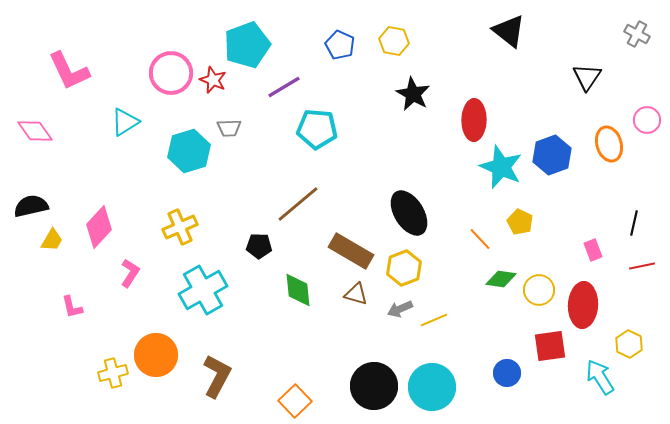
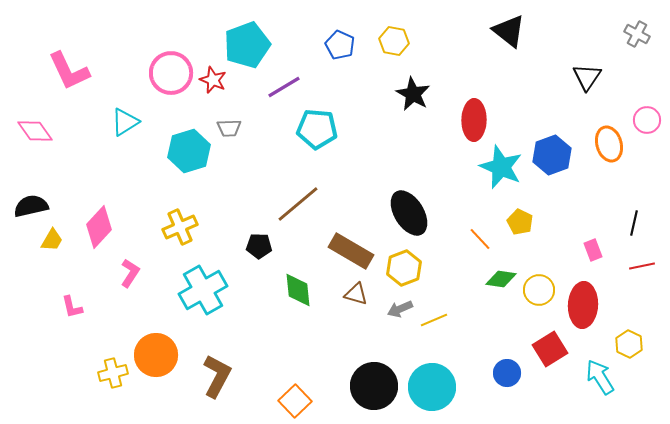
red square at (550, 346): moved 3 px down; rotated 24 degrees counterclockwise
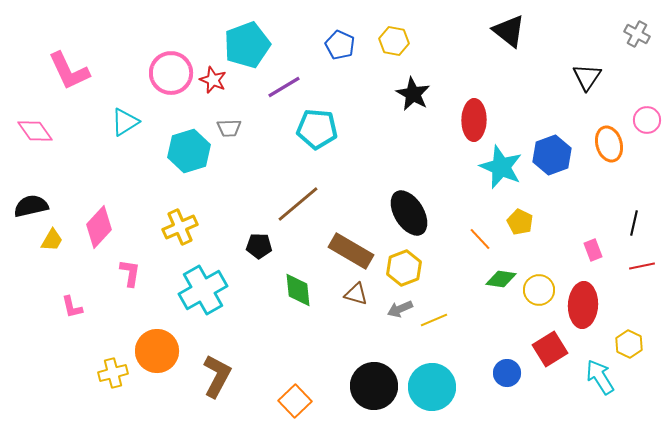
pink L-shape at (130, 273): rotated 24 degrees counterclockwise
orange circle at (156, 355): moved 1 px right, 4 px up
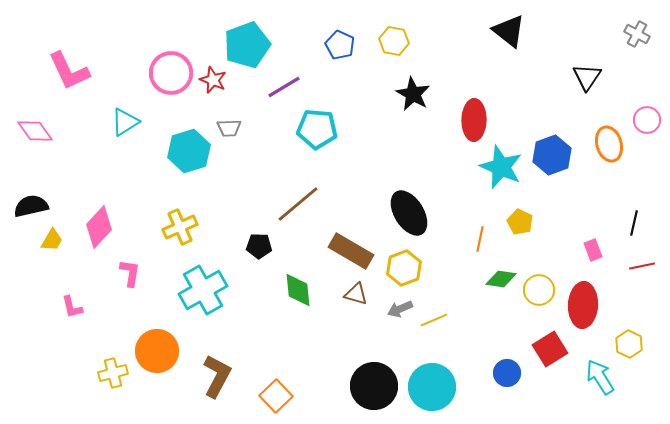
orange line at (480, 239): rotated 55 degrees clockwise
orange square at (295, 401): moved 19 px left, 5 px up
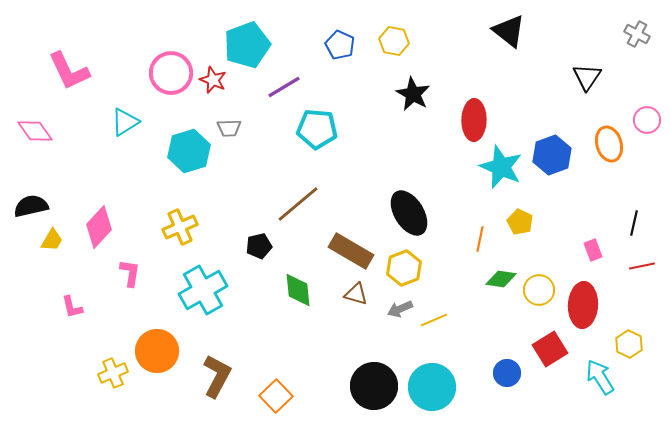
black pentagon at (259, 246): rotated 15 degrees counterclockwise
yellow cross at (113, 373): rotated 8 degrees counterclockwise
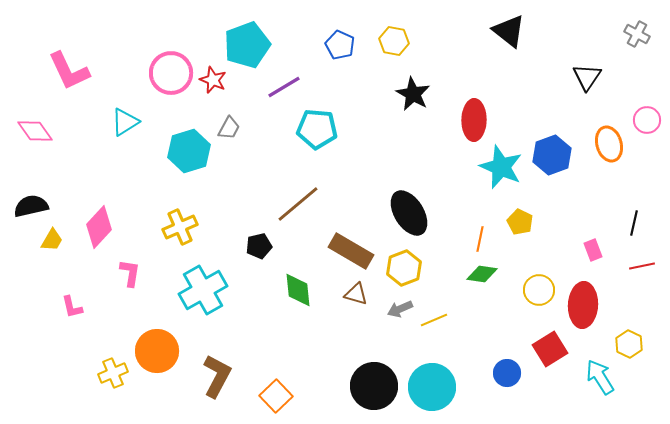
gray trapezoid at (229, 128): rotated 60 degrees counterclockwise
green diamond at (501, 279): moved 19 px left, 5 px up
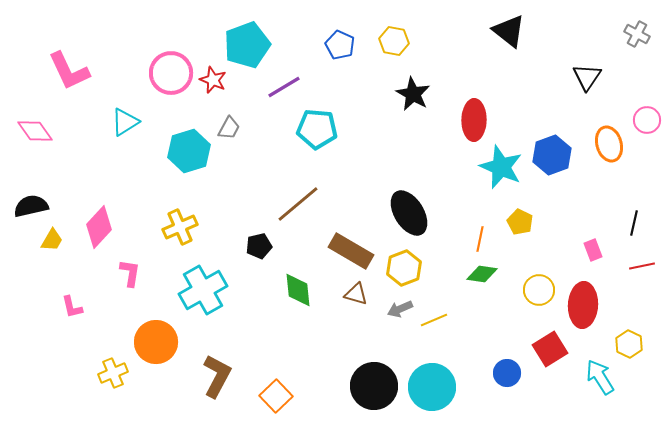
orange circle at (157, 351): moved 1 px left, 9 px up
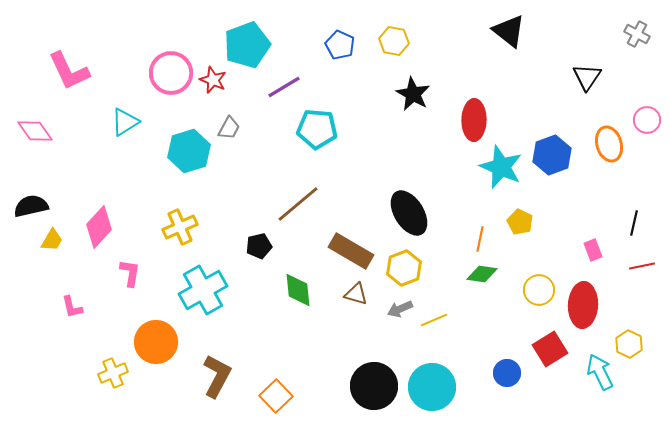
cyan arrow at (600, 377): moved 5 px up; rotated 6 degrees clockwise
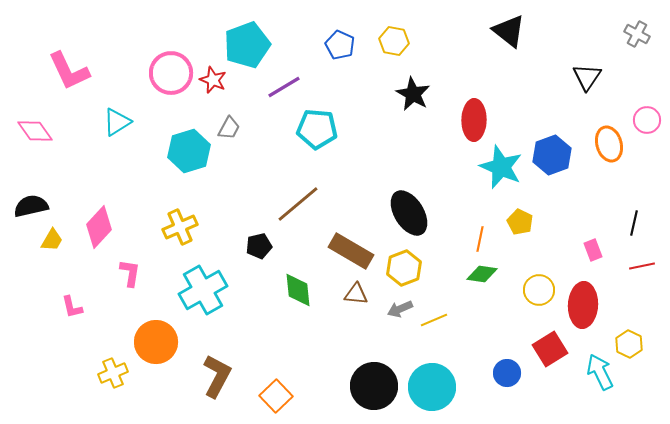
cyan triangle at (125, 122): moved 8 px left
brown triangle at (356, 294): rotated 10 degrees counterclockwise
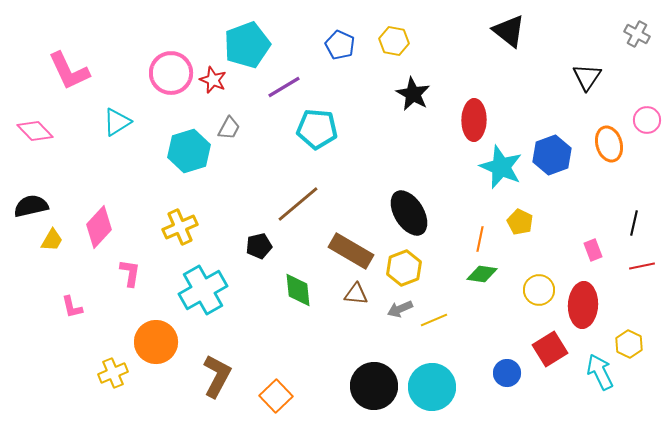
pink diamond at (35, 131): rotated 9 degrees counterclockwise
